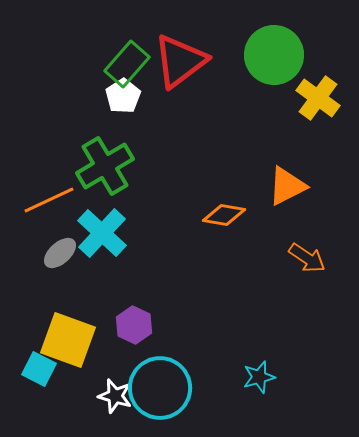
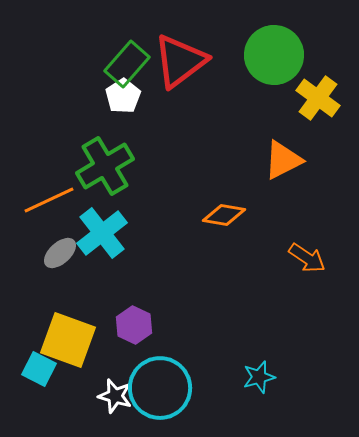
orange triangle: moved 4 px left, 26 px up
cyan cross: rotated 9 degrees clockwise
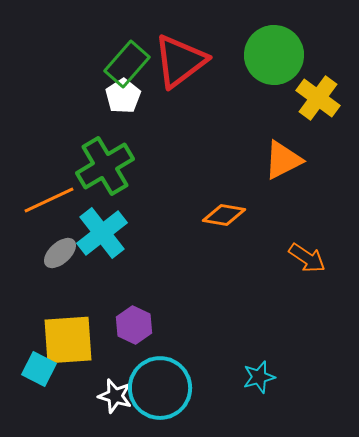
yellow square: rotated 24 degrees counterclockwise
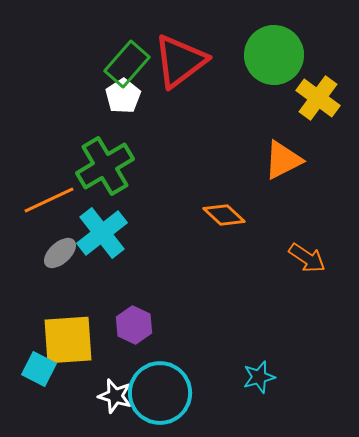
orange diamond: rotated 33 degrees clockwise
cyan circle: moved 5 px down
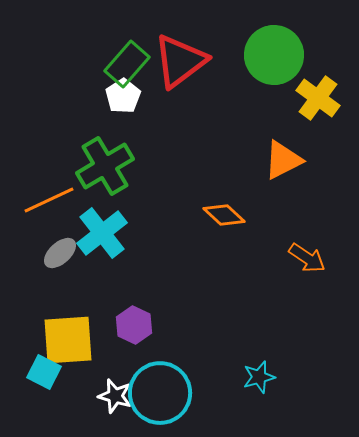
cyan square: moved 5 px right, 3 px down
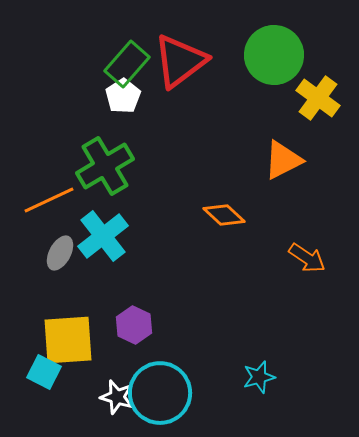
cyan cross: moved 1 px right, 3 px down
gray ellipse: rotated 20 degrees counterclockwise
white star: moved 2 px right, 1 px down
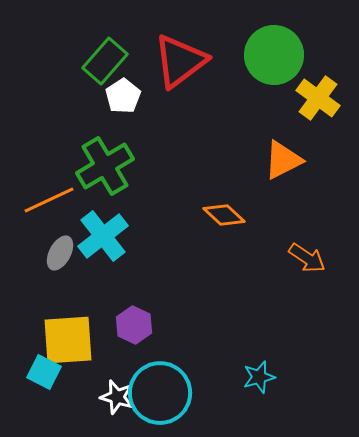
green rectangle: moved 22 px left, 3 px up
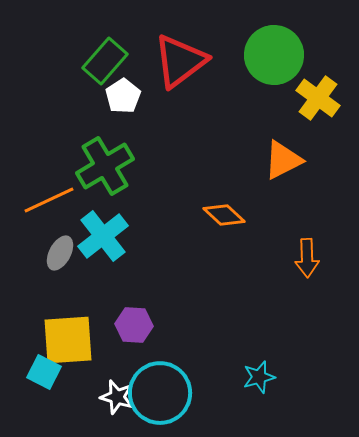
orange arrow: rotated 54 degrees clockwise
purple hexagon: rotated 21 degrees counterclockwise
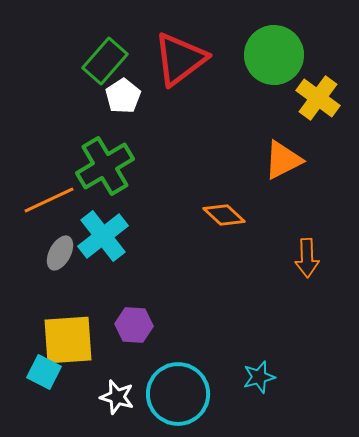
red triangle: moved 2 px up
cyan circle: moved 18 px right, 1 px down
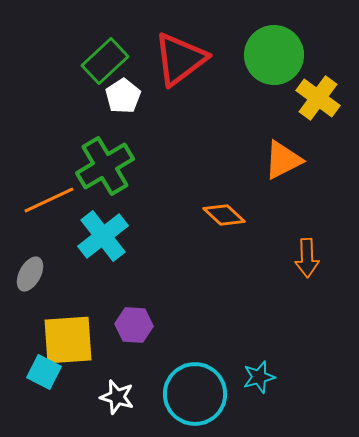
green rectangle: rotated 6 degrees clockwise
gray ellipse: moved 30 px left, 21 px down
cyan circle: moved 17 px right
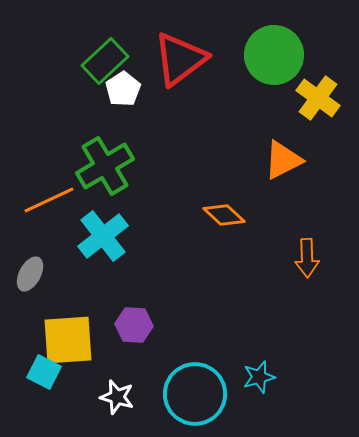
white pentagon: moved 7 px up
